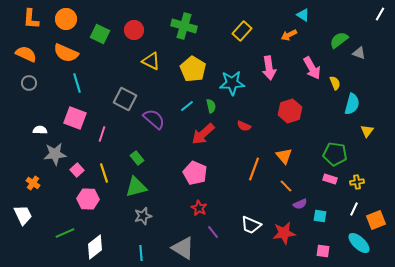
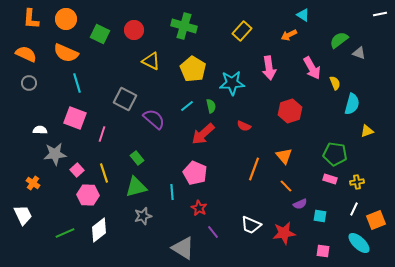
white line at (380, 14): rotated 48 degrees clockwise
yellow triangle at (367, 131): rotated 32 degrees clockwise
pink hexagon at (88, 199): moved 4 px up
white diamond at (95, 247): moved 4 px right, 17 px up
cyan line at (141, 253): moved 31 px right, 61 px up
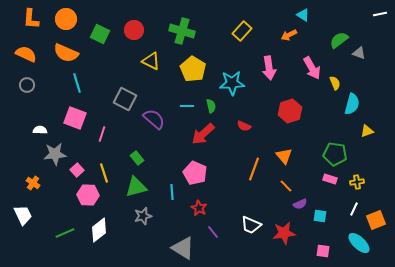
green cross at (184, 26): moved 2 px left, 5 px down
gray circle at (29, 83): moved 2 px left, 2 px down
cyan line at (187, 106): rotated 40 degrees clockwise
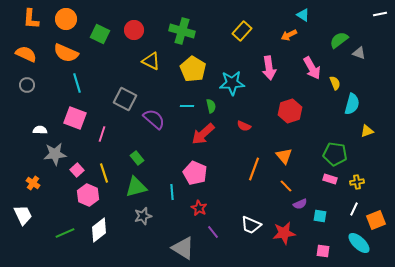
pink hexagon at (88, 195): rotated 20 degrees clockwise
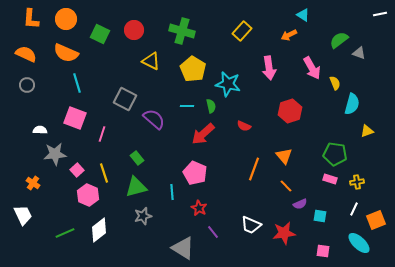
cyan star at (232, 83): moved 4 px left, 1 px down; rotated 15 degrees clockwise
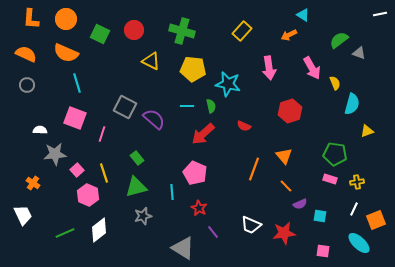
yellow pentagon at (193, 69): rotated 25 degrees counterclockwise
gray square at (125, 99): moved 8 px down
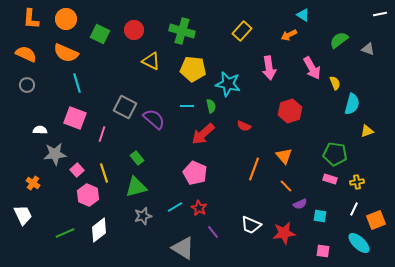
gray triangle at (359, 53): moved 9 px right, 4 px up
cyan line at (172, 192): moved 3 px right, 15 px down; rotated 63 degrees clockwise
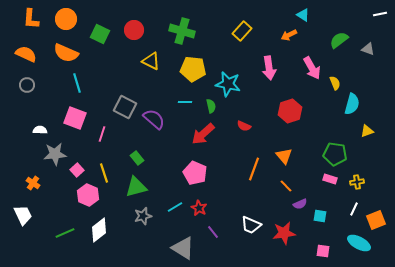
cyan line at (187, 106): moved 2 px left, 4 px up
cyan ellipse at (359, 243): rotated 15 degrees counterclockwise
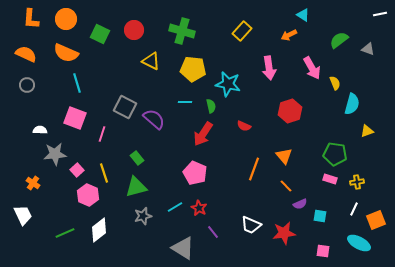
red arrow at (203, 134): rotated 15 degrees counterclockwise
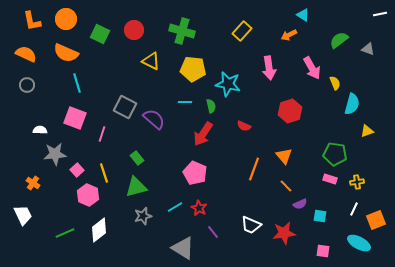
orange L-shape at (31, 19): moved 1 px right, 2 px down; rotated 15 degrees counterclockwise
